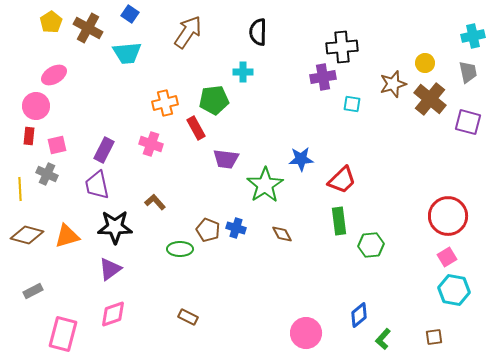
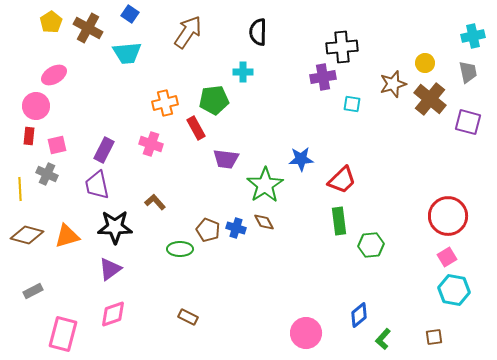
brown diamond at (282, 234): moved 18 px left, 12 px up
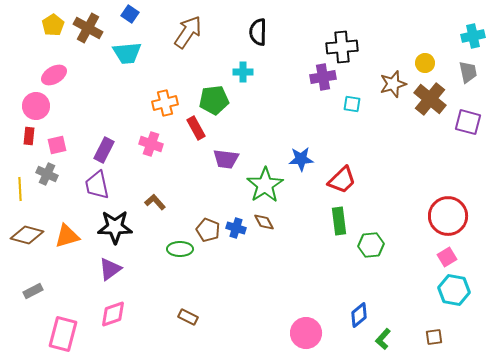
yellow pentagon at (51, 22): moved 2 px right, 3 px down
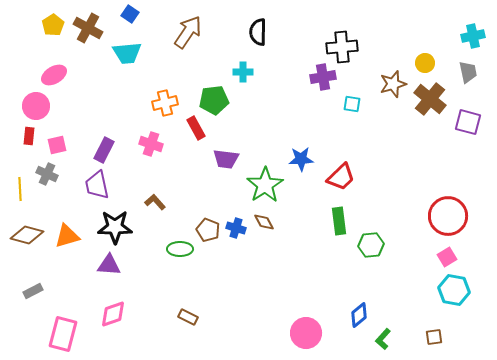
red trapezoid at (342, 180): moved 1 px left, 3 px up
purple triangle at (110, 269): moved 1 px left, 4 px up; rotated 40 degrees clockwise
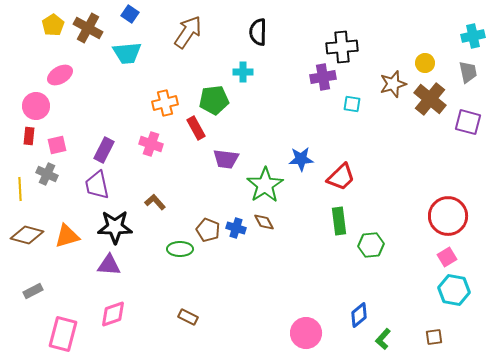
pink ellipse at (54, 75): moved 6 px right
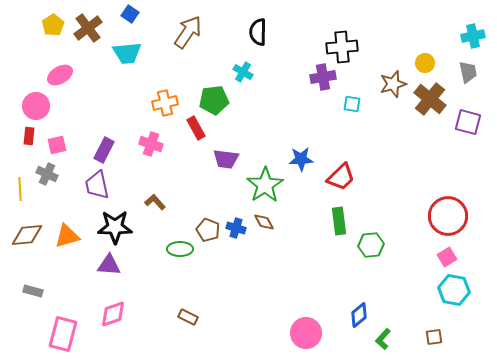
brown cross at (88, 28): rotated 24 degrees clockwise
cyan cross at (243, 72): rotated 30 degrees clockwise
brown diamond at (27, 235): rotated 20 degrees counterclockwise
gray rectangle at (33, 291): rotated 42 degrees clockwise
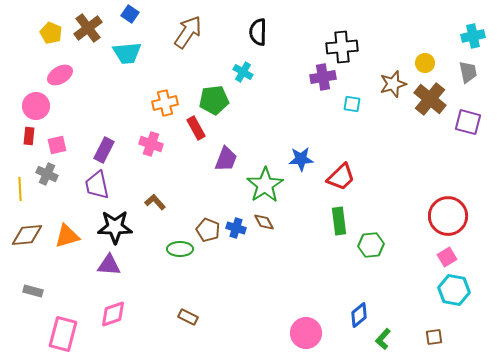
yellow pentagon at (53, 25): moved 2 px left, 8 px down; rotated 15 degrees counterclockwise
purple trapezoid at (226, 159): rotated 76 degrees counterclockwise
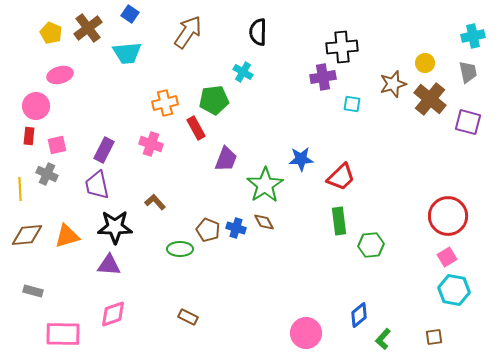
pink ellipse at (60, 75): rotated 15 degrees clockwise
pink rectangle at (63, 334): rotated 76 degrees clockwise
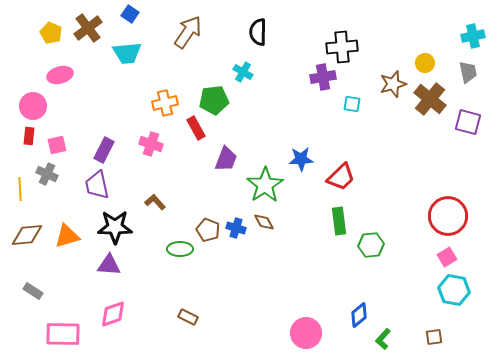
pink circle at (36, 106): moved 3 px left
gray rectangle at (33, 291): rotated 18 degrees clockwise
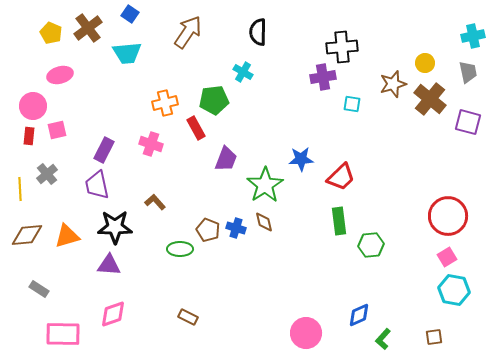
pink square at (57, 145): moved 15 px up
gray cross at (47, 174): rotated 25 degrees clockwise
brown diamond at (264, 222): rotated 15 degrees clockwise
gray rectangle at (33, 291): moved 6 px right, 2 px up
blue diamond at (359, 315): rotated 15 degrees clockwise
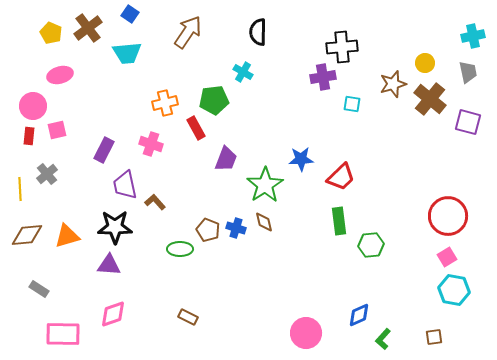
purple trapezoid at (97, 185): moved 28 px right
